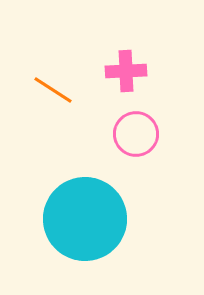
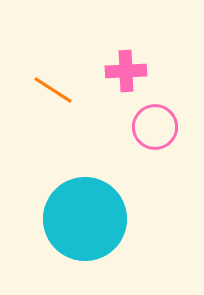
pink circle: moved 19 px right, 7 px up
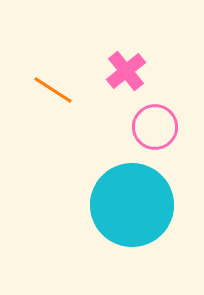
pink cross: rotated 36 degrees counterclockwise
cyan circle: moved 47 px right, 14 px up
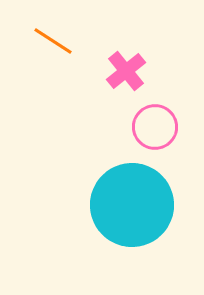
orange line: moved 49 px up
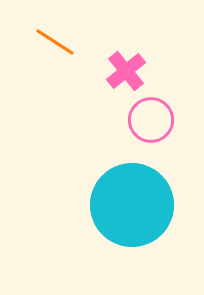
orange line: moved 2 px right, 1 px down
pink circle: moved 4 px left, 7 px up
